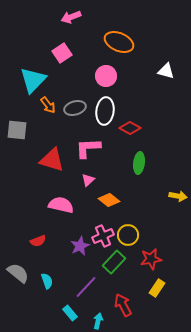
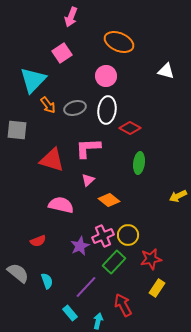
pink arrow: rotated 48 degrees counterclockwise
white ellipse: moved 2 px right, 1 px up
yellow arrow: rotated 144 degrees clockwise
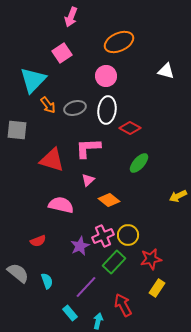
orange ellipse: rotated 48 degrees counterclockwise
green ellipse: rotated 35 degrees clockwise
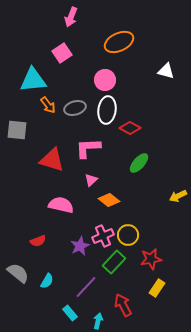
pink circle: moved 1 px left, 4 px down
cyan triangle: rotated 40 degrees clockwise
pink triangle: moved 3 px right
cyan semicircle: rotated 49 degrees clockwise
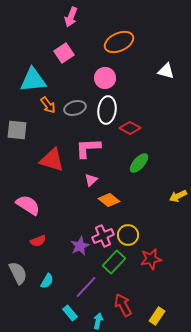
pink square: moved 2 px right
pink circle: moved 2 px up
pink semicircle: moved 33 px left; rotated 20 degrees clockwise
gray semicircle: rotated 25 degrees clockwise
yellow rectangle: moved 28 px down
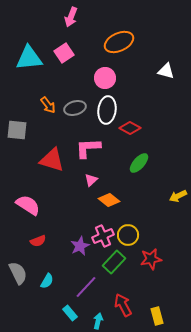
cyan triangle: moved 4 px left, 22 px up
yellow rectangle: rotated 48 degrees counterclockwise
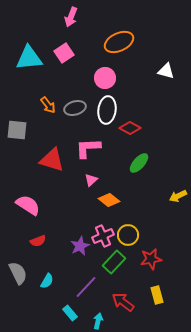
red arrow: moved 3 px up; rotated 25 degrees counterclockwise
yellow rectangle: moved 21 px up
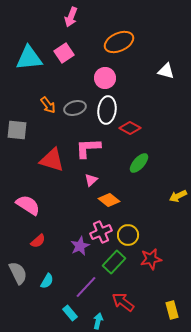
pink cross: moved 2 px left, 4 px up
red semicircle: rotated 21 degrees counterclockwise
yellow rectangle: moved 15 px right, 15 px down
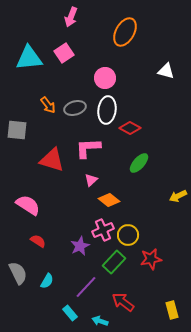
orange ellipse: moved 6 px right, 10 px up; rotated 36 degrees counterclockwise
pink cross: moved 2 px right, 2 px up
red semicircle: rotated 105 degrees counterclockwise
cyan arrow: moved 2 px right; rotated 84 degrees counterclockwise
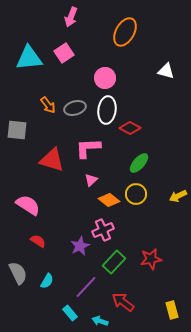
yellow circle: moved 8 px right, 41 px up
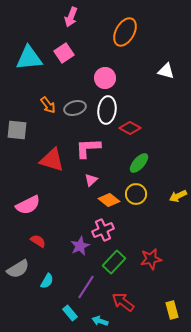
pink semicircle: rotated 120 degrees clockwise
gray semicircle: moved 4 px up; rotated 85 degrees clockwise
purple line: rotated 10 degrees counterclockwise
